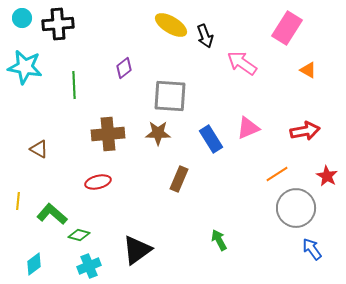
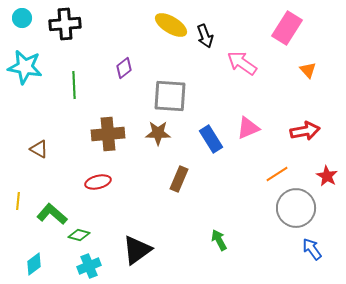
black cross: moved 7 px right
orange triangle: rotated 18 degrees clockwise
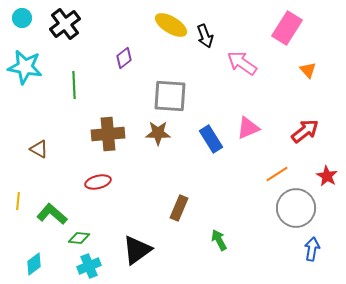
black cross: rotated 32 degrees counterclockwise
purple diamond: moved 10 px up
red arrow: rotated 28 degrees counterclockwise
brown rectangle: moved 29 px down
green diamond: moved 3 px down; rotated 10 degrees counterclockwise
blue arrow: rotated 45 degrees clockwise
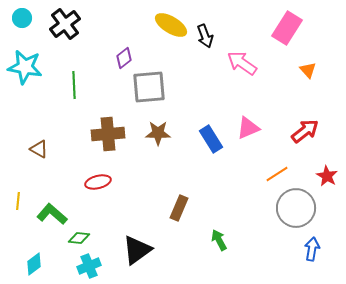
gray square: moved 21 px left, 9 px up; rotated 9 degrees counterclockwise
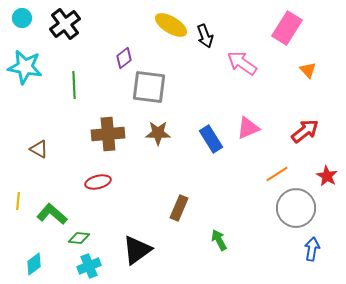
gray square: rotated 12 degrees clockwise
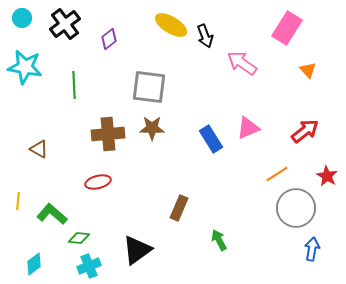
purple diamond: moved 15 px left, 19 px up
brown star: moved 6 px left, 5 px up
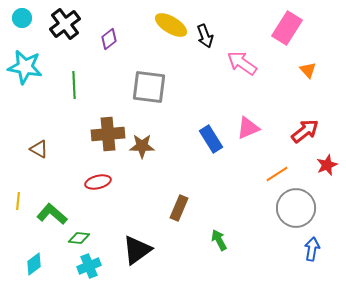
brown star: moved 10 px left, 18 px down
red star: moved 11 px up; rotated 20 degrees clockwise
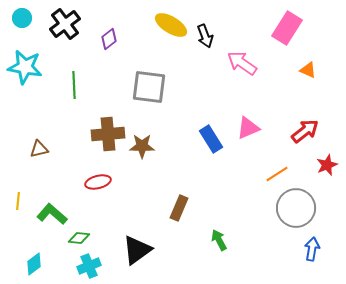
orange triangle: rotated 24 degrees counterclockwise
brown triangle: rotated 42 degrees counterclockwise
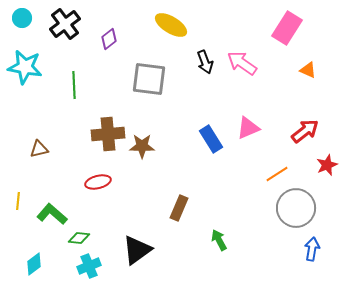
black arrow: moved 26 px down
gray square: moved 8 px up
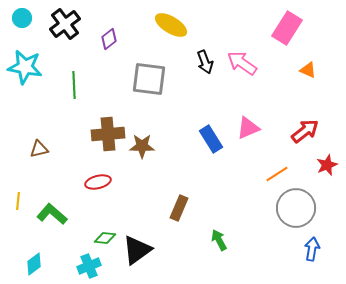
green diamond: moved 26 px right
